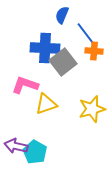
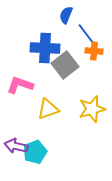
blue semicircle: moved 4 px right
blue line: moved 1 px right, 1 px down
gray square: moved 2 px right, 3 px down
pink L-shape: moved 5 px left
yellow triangle: moved 2 px right, 5 px down
cyan pentagon: rotated 20 degrees clockwise
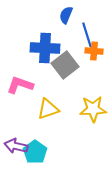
blue line: rotated 20 degrees clockwise
yellow star: moved 1 px right; rotated 12 degrees clockwise
cyan pentagon: rotated 15 degrees counterclockwise
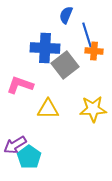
yellow triangle: rotated 20 degrees clockwise
purple arrow: moved 1 px left, 1 px up; rotated 45 degrees counterclockwise
cyan pentagon: moved 6 px left, 5 px down
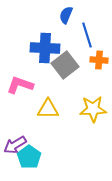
orange cross: moved 5 px right, 9 px down
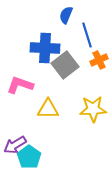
orange cross: rotated 30 degrees counterclockwise
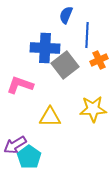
blue line: rotated 20 degrees clockwise
yellow triangle: moved 2 px right, 8 px down
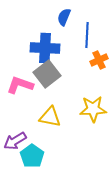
blue semicircle: moved 2 px left, 2 px down
gray square: moved 18 px left, 9 px down
yellow triangle: rotated 10 degrees clockwise
purple arrow: moved 4 px up
cyan pentagon: moved 3 px right, 1 px up
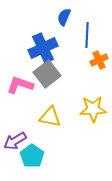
blue cross: moved 2 px left; rotated 28 degrees counterclockwise
